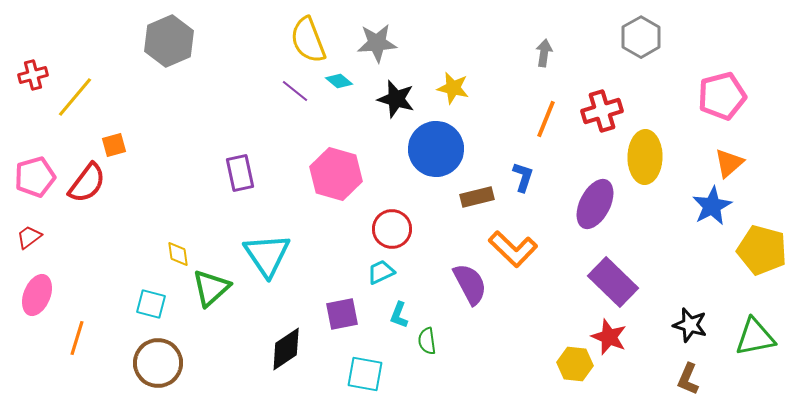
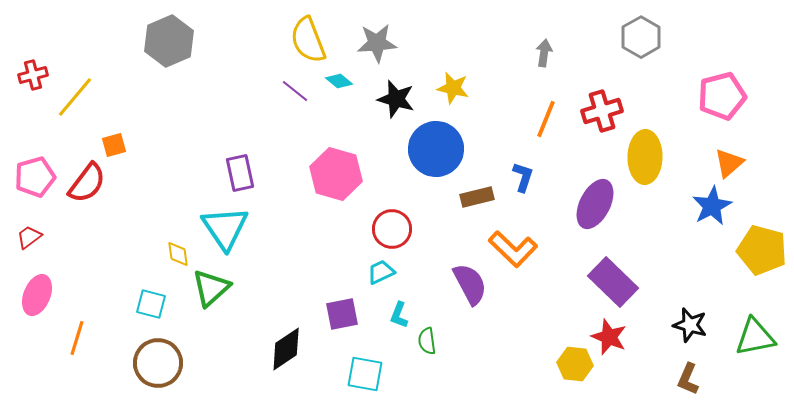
cyan triangle at (267, 255): moved 42 px left, 27 px up
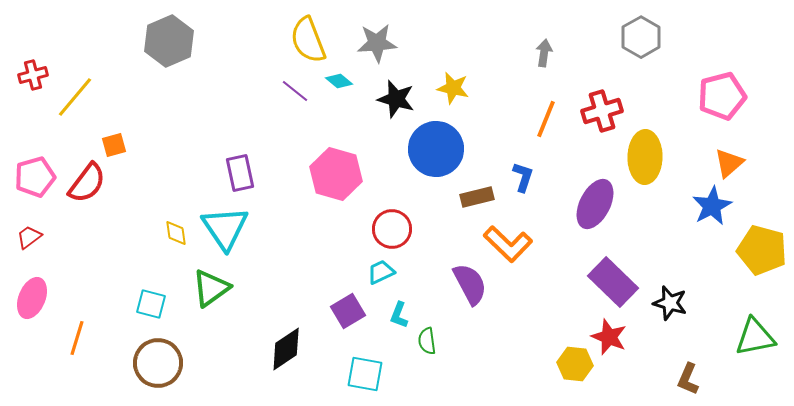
orange L-shape at (513, 249): moved 5 px left, 5 px up
yellow diamond at (178, 254): moved 2 px left, 21 px up
green triangle at (211, 288): rotated 6 degrees clockwise
pink ellipse at (37, 295): moved 5 px left, 3 px down
purple square at (342, 314): moved 6 px right, 3 px up; rotated 20 degrees counterclockwise
black star at (690, 325): moved 20 px left, 22 px up
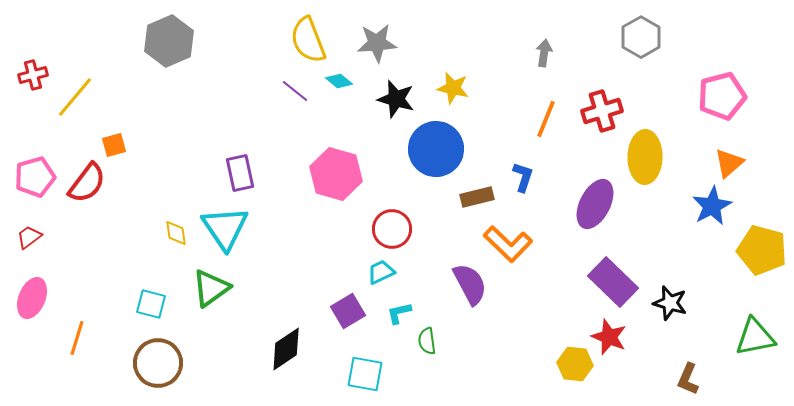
cyan L-shape at (399, 315): moved 2 px up; rotated 56 degrees clockwise
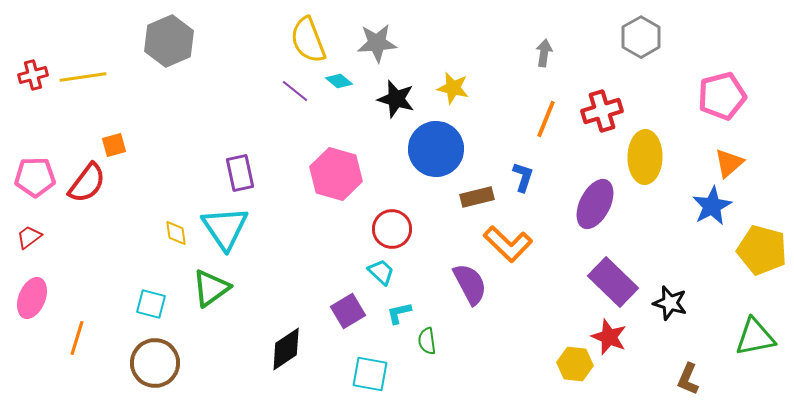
yellow line at (75, 97): moved 8 px right, 20 px up; rotated 42 degrees clockwise
pink pentagon at (35, 177): rotated 15 degrees clockwise
cyan trapezoid at (381, 272): rotated 68 degrees clockwise
brown circle at (158, 363): moved 3 px left
cyan square at (365, 374): moved 5 px right
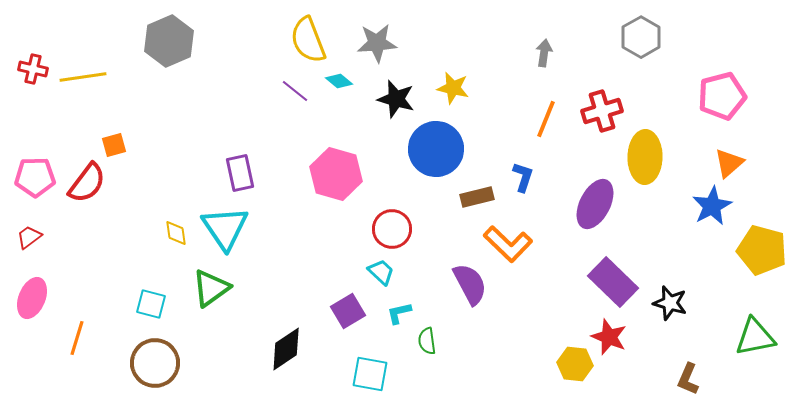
red cross at (33, 75): moved 6 px up; rotated 28 degrees clockwise
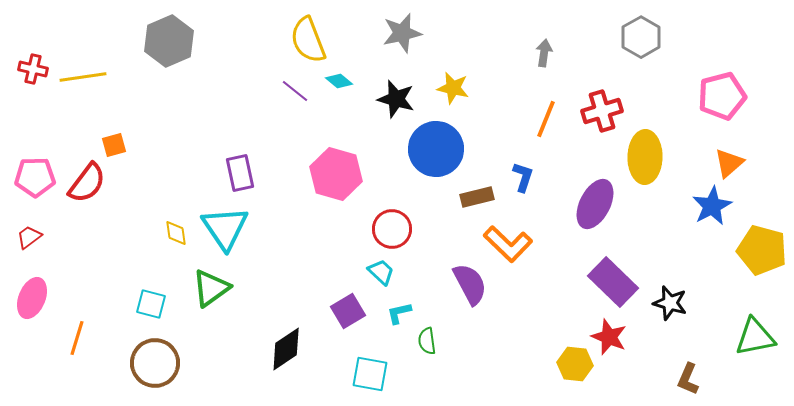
gray star at (377, 43): moved 25 px right, 10 px up; rotated 9 degrees counterclockwise
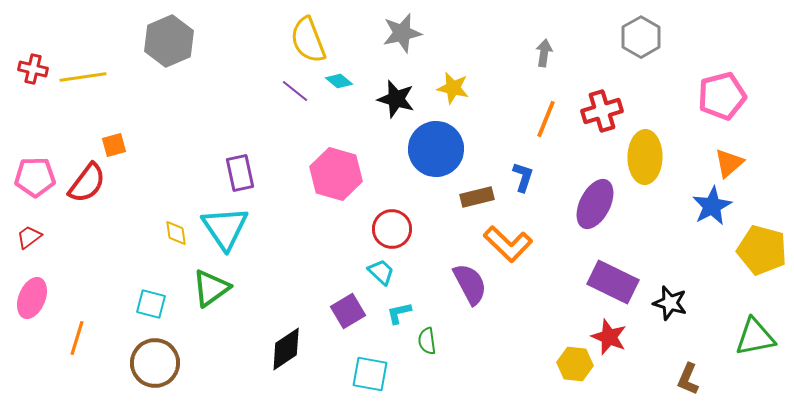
purple rectangle at (613, 282): rotated 18 degrees counterclockwise
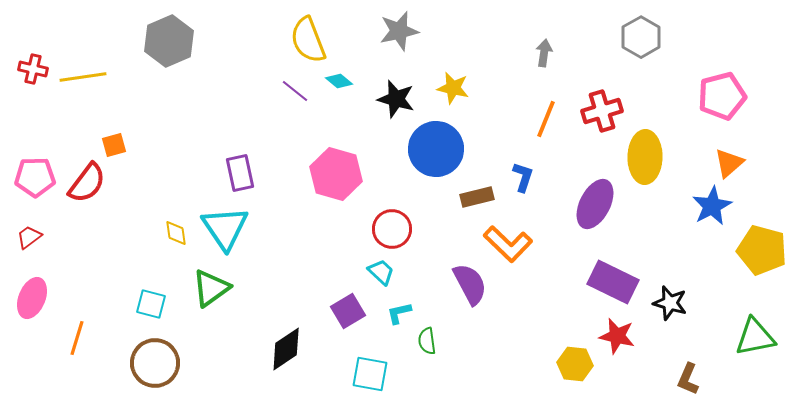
gray star at (402, 33): moved 3 px left, 2 px up
red star at (609, 337): moved 8 px right, 1 px up; rotated 9 degrees counterclockwise
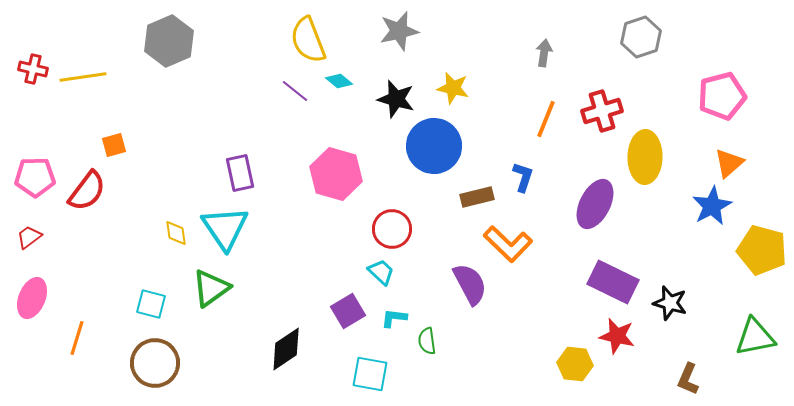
gray hexagon at (641, 37): rotated 12 degrees clockwise
blue circle at (436, 149): moved 2 px left, 3 px up
red semicircle at (87, 183): moved 8 px down
cyan L-shape at (399, 313): moved 5 px left, 5 px down; rotated 20 degrees clockwise
